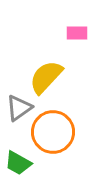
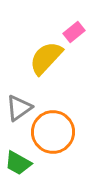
pink rectangle: moved 3 px left, 1 px up; rotated 40 degrees counterclockwise
yellow semicircle: moved 19 px up
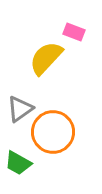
pink rectangle: rotated 60 degrees clockwise
gray triangle: moved 1 px right, 1 px down
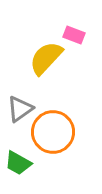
pink rectangle: moved 3 px down
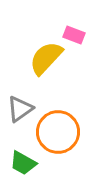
orange circle: moved 5 px right
green trapezoid: moved 5 px right
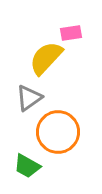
pink rectangle: moved 3 px left, 2 px up; rotated 30 degrees counterclockwise
gray triangle: moved 9 px right, 11 px up
green trapezoid: moved 4 px right, 3 px down
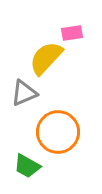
pink rectangle: moved 1 px right
gray triangle: moved 5 px left, 5 px up; rotated 12 degrees clockwise
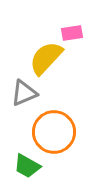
orange circle: moved 4 px left
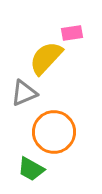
green trapezoid: moved 4 px right, 3 px down
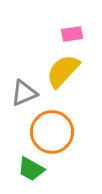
pink rectangle: moved 1 px down
yellow semicircle: moved 17 px right, 13 px down
orange circle: moved 2 px left
